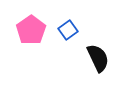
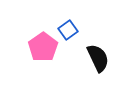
pink pentagon: moved 12 px right, 17 px down
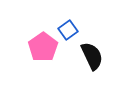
black semicircle: moved 6 px left, 2 px up
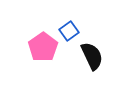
blue square: moved 1 px right, 1 px down
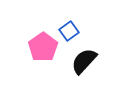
black semicircle: moved 8 px left, 5 px down; rotated 112 degrees counterclockwise
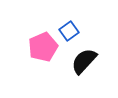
pink pentagon: rotated 12 degrees clockwise
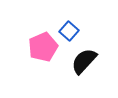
blue square: rotated 12 degrees counterclockwise
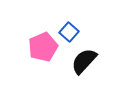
blue square: moved 1 px down
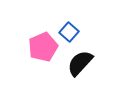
black semicircle: moved 4 px left, 2 px down
